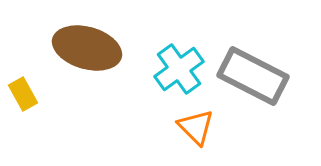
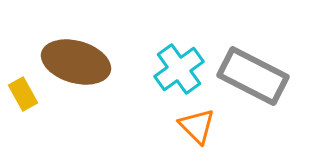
brown ellipse: moved 11 px left, 14 px down
orange triangle: moved 1 px right, 1 px up
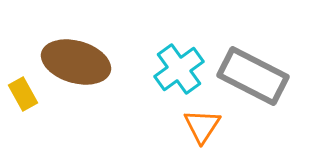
orange triangle: moved 5 px right; rotated 18 degrees clockwise
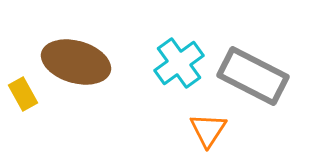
cyan cross: moved 6 px up
orange triangle: moved 6 px right, 4 px down
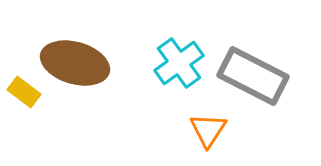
brown ellipse: moved 1 px left, 1 px down
yellow rectangle: moved 1 px right, 2 px up; rotated 24 degrees counterclockwise
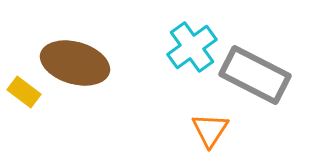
cyan cross: moved 13 px right, 16 px up
gray rectangle: moved 2 px right, 1 px up
orange triangle: moved 2 px right
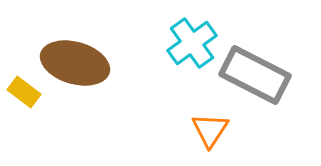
cyan cross: moved 4 px up
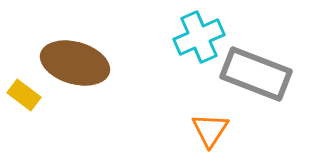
cyan cross: moved 7 px right, 6 px up; rotated 12 degrees clockwise
gray rectangle: moved 1 px right, 1 px up; rotated 6 degrees counterclockwise
yellow rectangle: moved 3 px down
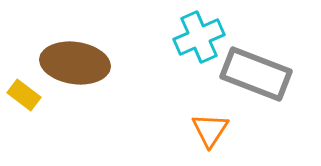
brown ellipse: rotated 8 degrees counterclockwise
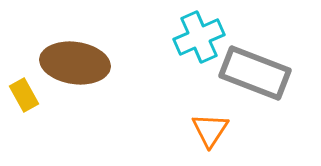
gray rectangle: moved 1 px left, 1 px up
yellow rectangle: rotated 24 degrees clockwise
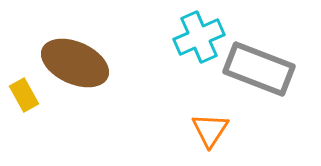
brown ellipse: rotated 16 degrees clockwise
gray rectangle: moved 4 px right, 4 px up
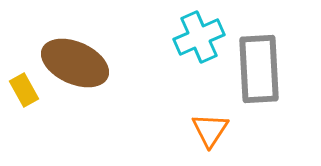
gray rectangle: rotated 66 degrees clockwise
yellow rectangle: moved 5 px up
